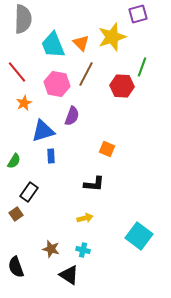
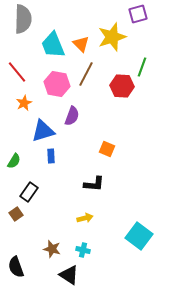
orange triangle: moved 1 px down
brown star: moved 1 px right
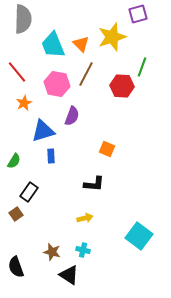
brown star: moved 3 px down
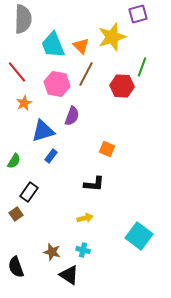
orange triangle: moved 2 px down
blue rectangle: rotated 40 degrees clockwise
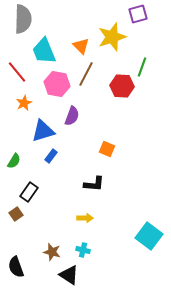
cyan trapezoid: moved 9 px left, 6 px down
yellow arrow: rotated 14 degrees clockwise
cyan square: moved 10 px right
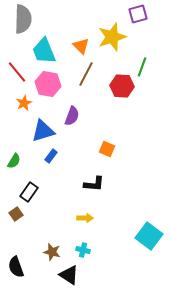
pink hexagon: moved 9 px left
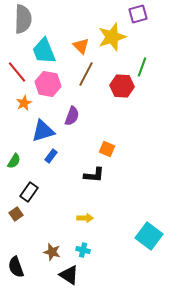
black L-shape: moved 9 px up
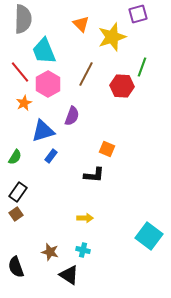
orange triangle: moved 22 px up
red line: moved 3 px right
pink hexagon: rotated 20 degrees clockwise
green semicircle: moved 1 px right, 4 px up
black rectangle: moved 11 px left
brown star: moved 2 px left
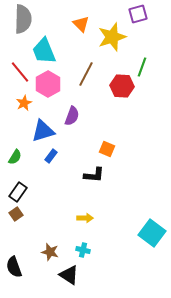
cyan square: moved 3 px right, 3 px up
black semicircle: moved 2 px left
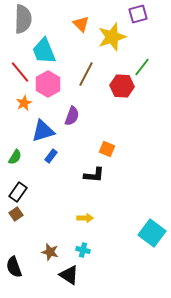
green line: rotated 18 degrees clockwise
